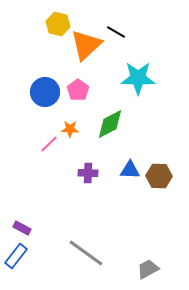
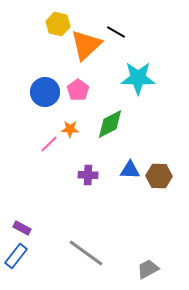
purple cross: moved 2 px down
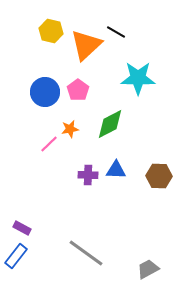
yellow hexagon: moved 7 px left, 7 px down
orange star: rotated 12 degrees counterclockwise
blue triangle: moved 14 px left
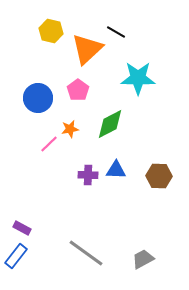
orange triangle: moved 1 px right, 4 px down
blue circle: moved 7 px left, 6 px down
gray trapezoid: moved 5 px left, 10 px up
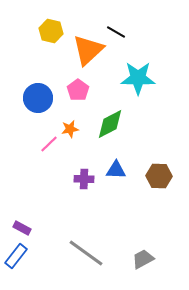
orange triangle: moved 1 px right, 1 px down
purple cross: moved 4 px left, 4 px down
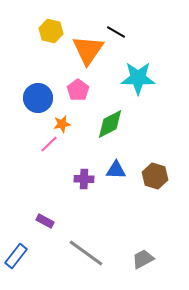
orange triangle: rotated 12 degrees counterclockwise
orange star: moved 8 px left, 5 px up
brown hexagon: moved 4 px left; rotated 15 degrees clockwise
purple rectangle: moved 23 px right, 7 px up
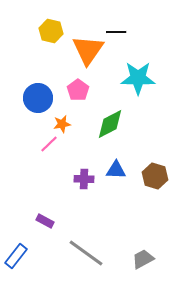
black line: rotated 30 degrees counterclockwise
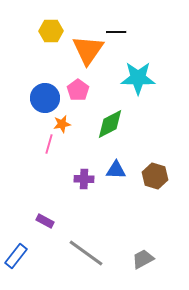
yellow hexagon: rotated 15 degrees counterclockwise
blue circle: moved 7 px right
pink line: rotated 30 degrees counterclockwise
